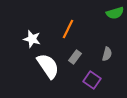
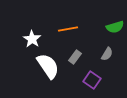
green semicircle: moved 14 px down
orange line: rotated 54 degrees clockwise
white star: rotated 18 degrees clockwise
gray semicircle: rotated 16 degrees clockwise
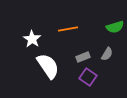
gray rectangle: moved 8 px right; rotated 32 degrees clockwise
purple square: moved 4 px left, 3 px up
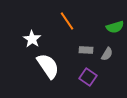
orange line: moved 1 px left, 8 px up; rotated 66 degrees clockwise
gray rectangle: moved 3 px right, 7 px up; rotated 24 degrees clockwise
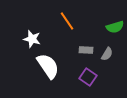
white star: rotated 18 degrees counterclockwise
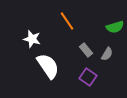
gray rectangle: rotated 48 degrees clockwise
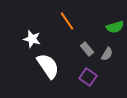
gray rectangle: moved 1 px right, 1 px up
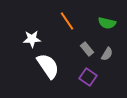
green semicircle: moved 8 px left, 4 px up; rotated 30 degrees clockwise
white star: rotated 18 degrees counterclockwise
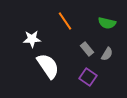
orange line: moved 2 px left
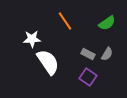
green semicircle: rotated 48 degrees counterclockwise
gray rectangle: moved 1 px right, 5 px down; rotated 24 degrees counterclockwise
white semicircle: moved 4 px up
